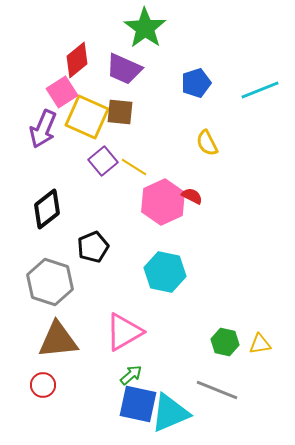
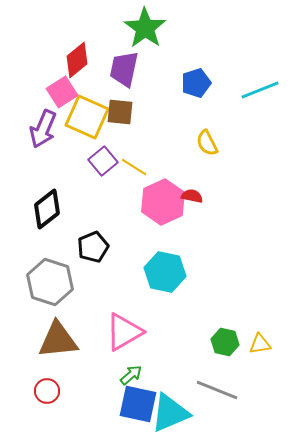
purple trapezoid: rotated 78 degrees clockwise
red semicircle: rotated 15 degrees counterclockwise
red circle: moved 4 px right, 6 px down
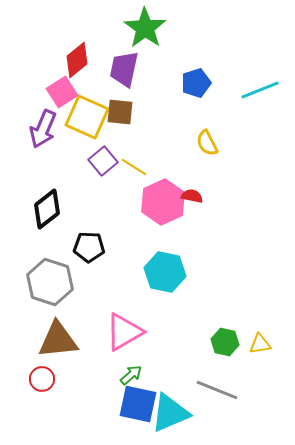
black pentagon: moved 4 px left; rotated 24 degrees clockwise
red circle: moved 5 px left, 12 px up
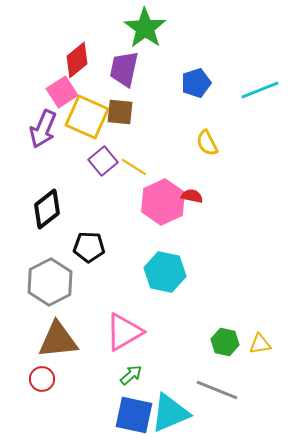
gray hexagon: rotated 15 degrees clockwise
blue square: moved 4 px left, 11 px down
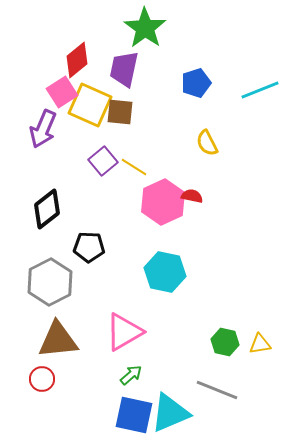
yellow square: moved 3 px right, 12 px up
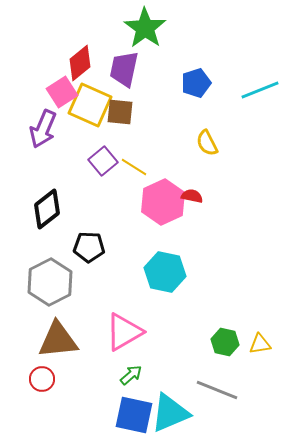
red diamond: moved 3 px right, 3 px down
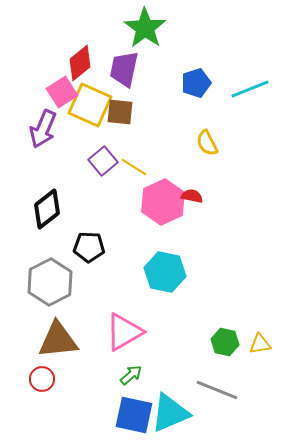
cyan line: moved 10 px left, 1 px up
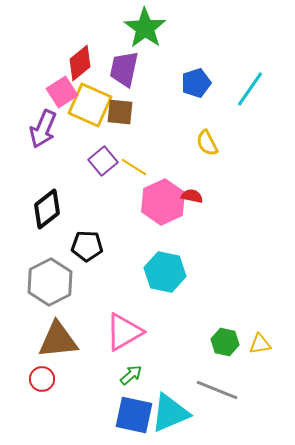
cyan line: rotated 33 degrees counterclockwise
black pentagon: moved 2 px left, 1 px up
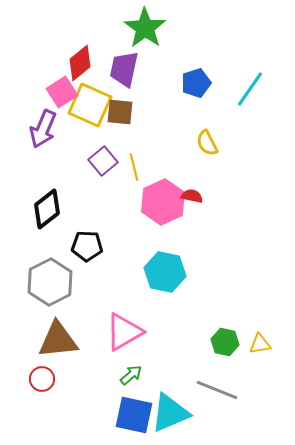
yellow line: rotated 44 degrees clockwise
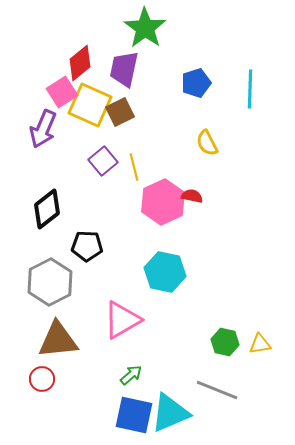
cyan line: rotated 33 degrees counterclockwise
brown square: rotated 32 degrees counterclockwise
pink triangle: moved 2 px left, 12 px up
